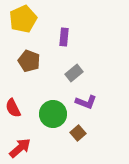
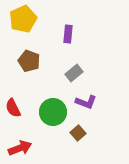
purple rectangle: moved 4 px right, 3 px up
green circle: moved 2 px up
red arrow: rotated 20 degrees clockwise
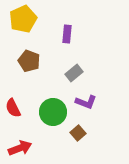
purple rectangle: moved 1 px left
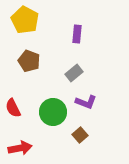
yellow pentagon: moved 2 px right, 1 px down; rotated 20 degrees counterclockwise
purple rectangle: moved 10 px right
brown square: moved 2 px right, 2 px down
red arrow: rotated 10 degrees clockwise
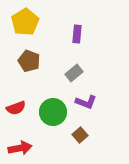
yellow pentagon: moved 2 px down; rotated 12 degrees clockwise
red semicircle: moved 3 px right; rotated 84 degrees counterclockwise
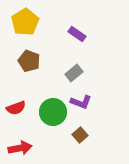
purple rectangle: rotated 60 degrees counterclockwise
purple L-shape: moved 5 px left
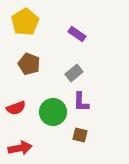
brown pentagon: moved 3 px down
purple L-shape: rotated 70 degrees clockwise
brown square: rotated 35 degrees counterclockwise
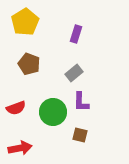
purple rectangle: moved 1 px left; rotated 72 degrees clockwise
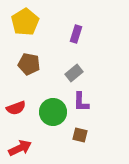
brown pentagon: rotated 10 degrees counterclockwise
red arrow: rotated 15 degrees counterclockwise
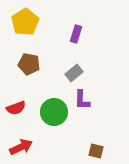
purple L-shape: moved 1 px right, 2 px up
green circle: moved 1 px right
brown square: moved 16 px right, 16 px down
red arrow: moved 1 px right, 1 px up
